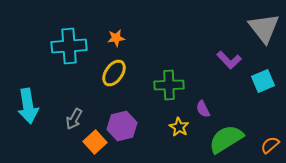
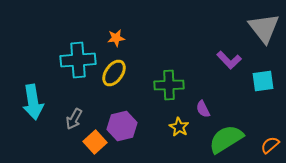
cyan cross: moved 9 px right, 14 px down
cyan square: rotated 15 degrees clockwise
cyan arrow: moved 5 px right, 4 px up
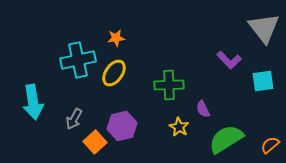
cyan cross: rotated 8 degrees counterclockwise
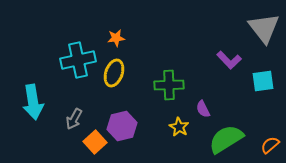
yellow ellipse: rotated 16 degrees counterclockwise
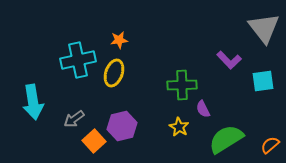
orange star: moved 3 px right, 2 px down
green cross: moved 13 px right
gray arrow: rotated 25 degrees clockwise
orange square: moved 1 px left, 1 px up
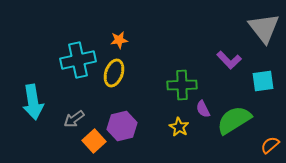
green semicircle: moved 8 px right, 19 px up
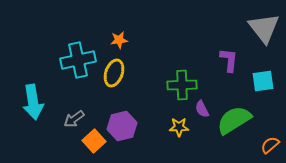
purple L-shape: rotated 130 degrees counterclockwise
purple semicircle: moved 1 px left
yellow star: rotated 30 degrees counterclockwise
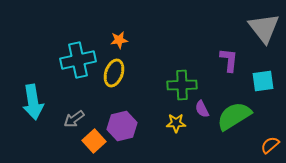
green semicircle: moved 4 px up
yellow star: moved 3 px left, 4 px up
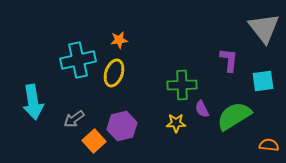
orange semicircle: moved 1 px left; rotated 48 degrees clockwise
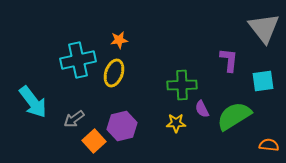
cyan arrow: rotated 28 degrees counterclockwise
